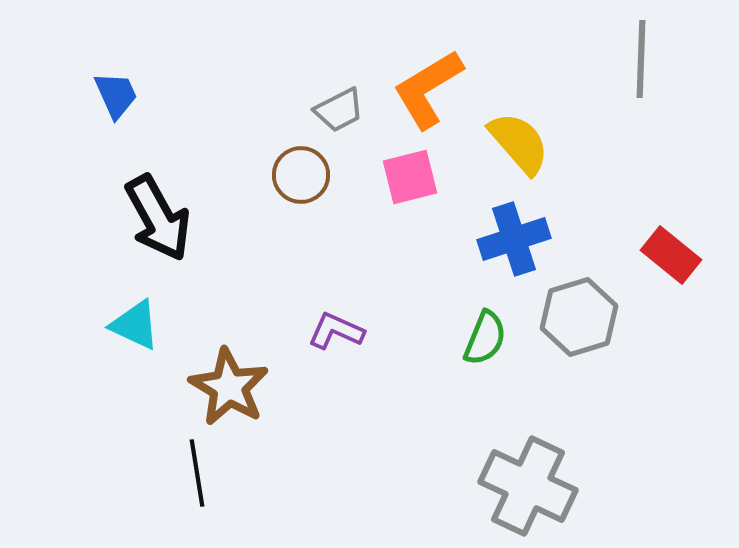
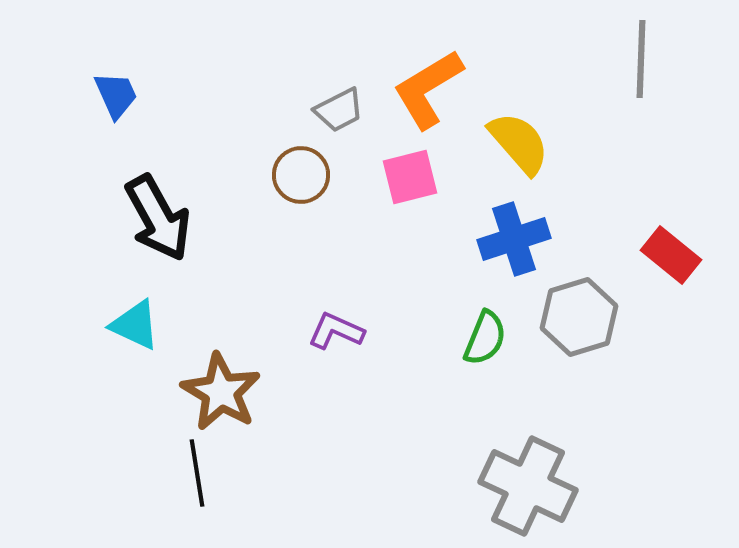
brown star: moved 8 px left, 5 px down
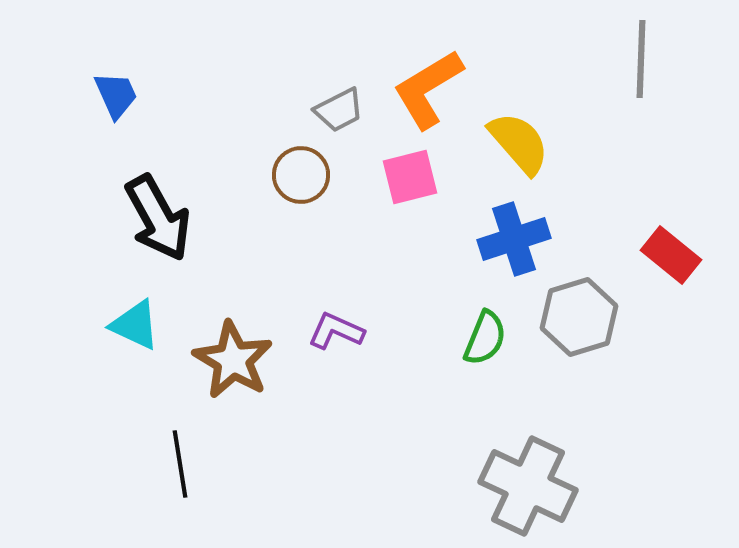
brown star: moved 12 px right, 32 px up
black line: moved 17 px left, 9 px up
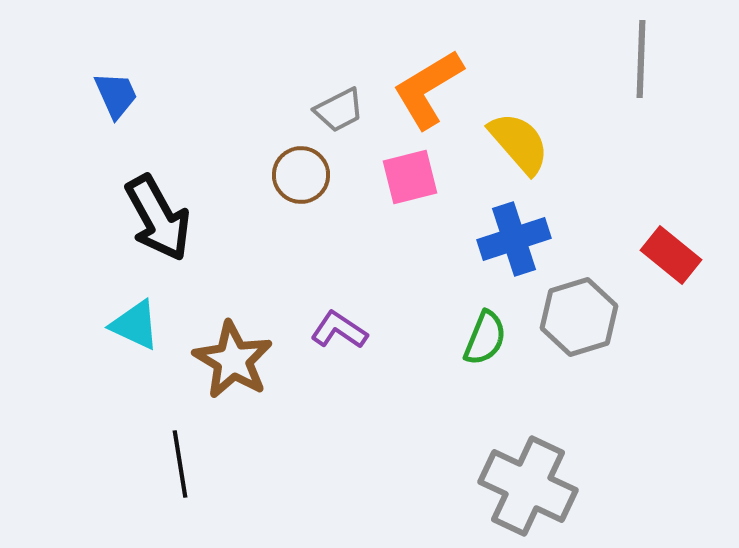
purple L-shape: moved 3 px right, 1 px up; rotated 10 degrees clockwise
